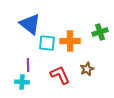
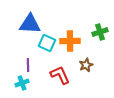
blue triangle: rotated 35 degrees counterclockwise
cyan square: rotated 18 degrees clockwise
brown star: moved 1 px left, 4 px up
cyan cross: moved 1 px down; rotated 24 degrees counterclockwise
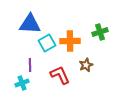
cyan square: rotated 36 degrees clockwise
purple line: moved 2 px right
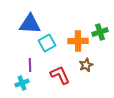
orange cross: moved 8 px right
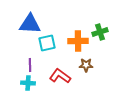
cyan square: rotated 18 degrees clockwise
brown star: rotated 24 degrees clockwise
red L-shape: moved 1 px down; rotated 30 degrees counterclockwise
cyan cross: moved 6 px right; rotated 24 degrees clockwise
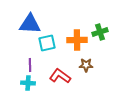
orange cross: moved 1 px left, 1 px up
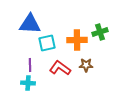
red L-shape: moved 8 px up
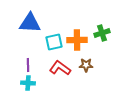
blue triangle: moved 1 px up
green cross: moved 2 px right, 1 px down
cyan square: moved 7 px right, 1 px up
purple line: moved 2 px left
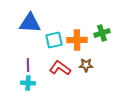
cyan square: moved 2 px up
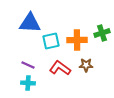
cyan square: moved 3 px left, 1 px down
purple line: rotated 64 degrees counterclockwise
